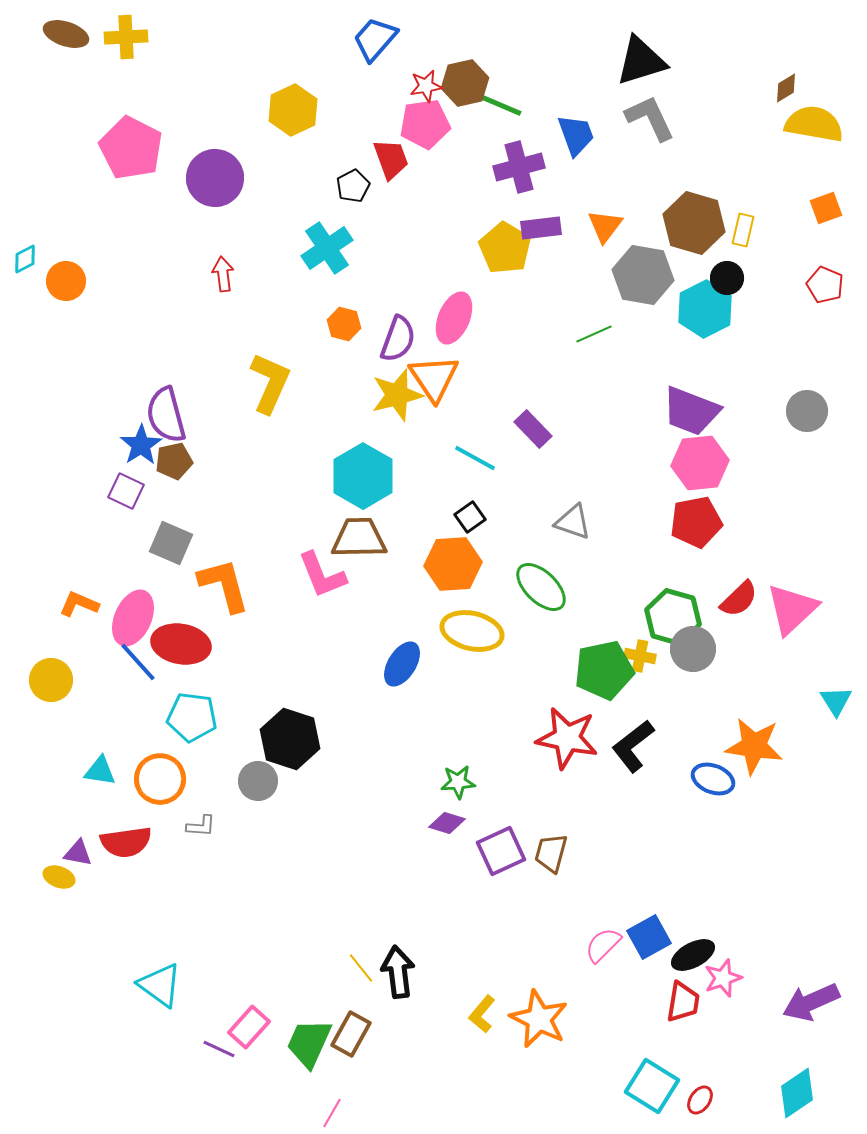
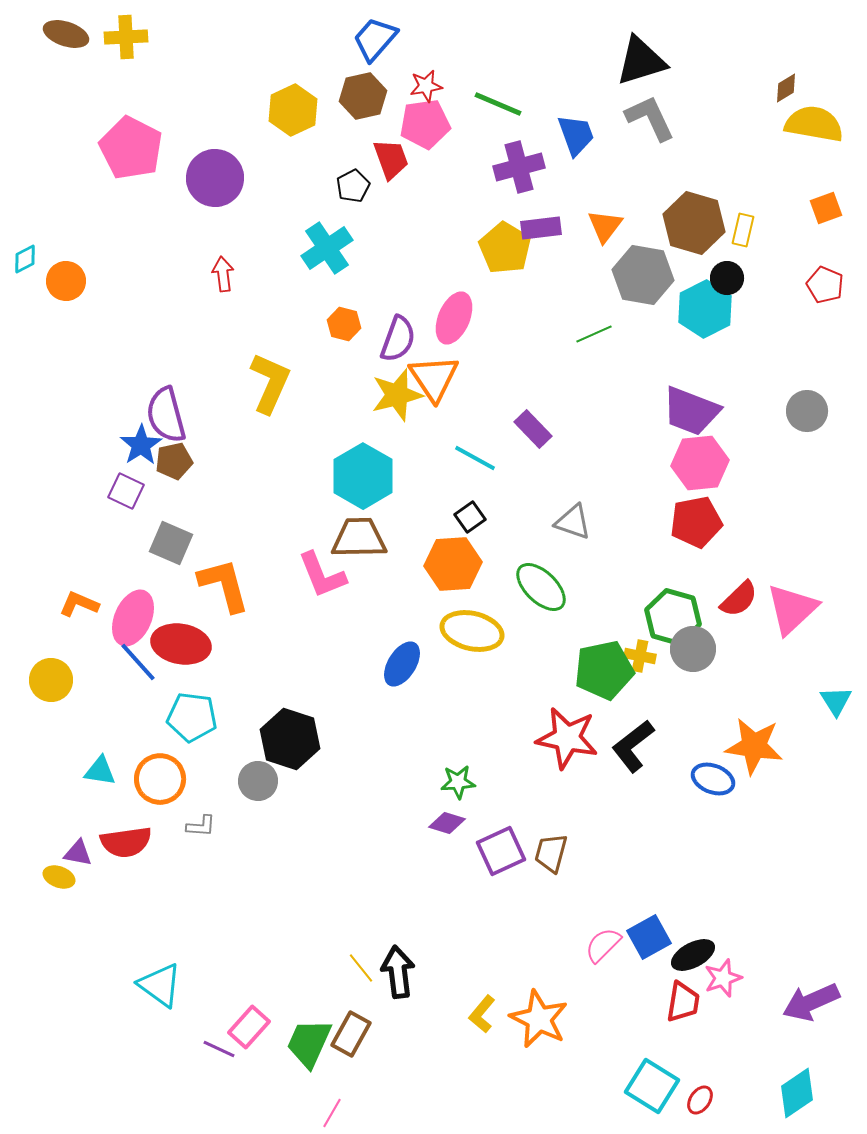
brown hexagon at (465, 83): moved 102 px left, 13 px down
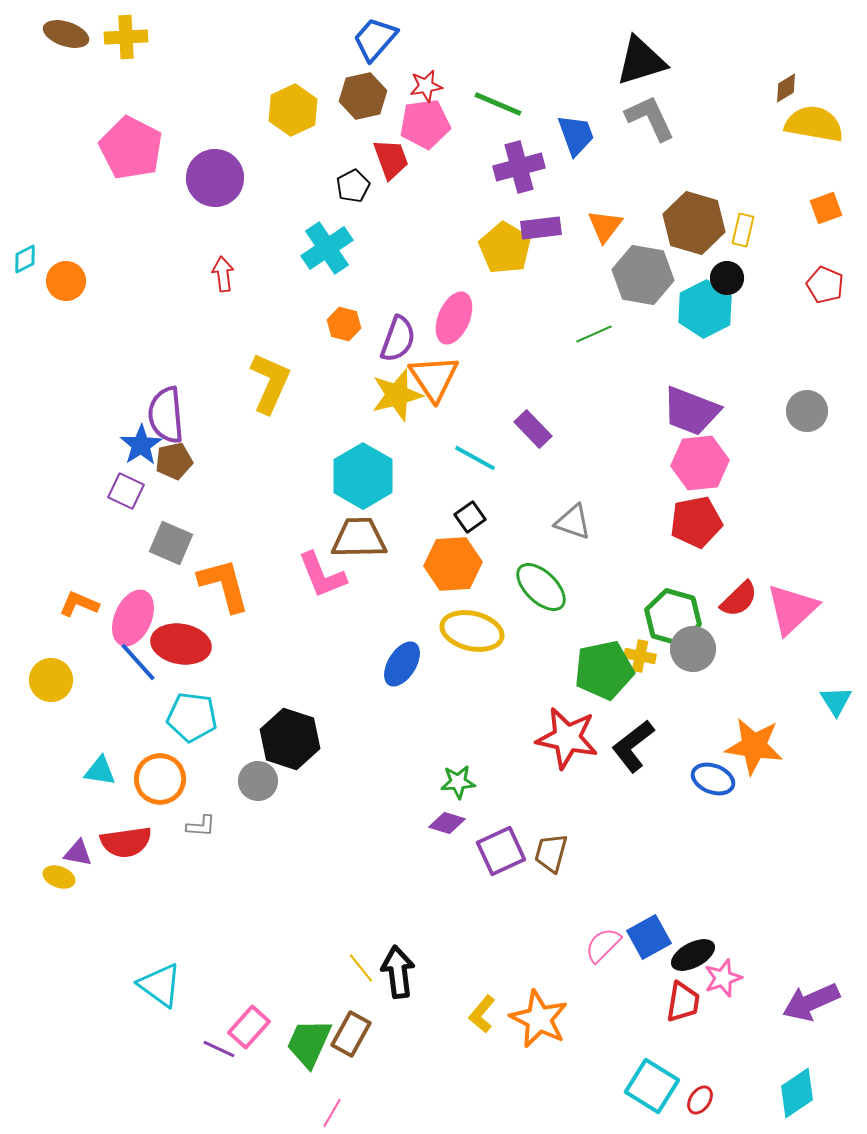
purple semicircle at (166, 415): rotated 10 degrees clockwise
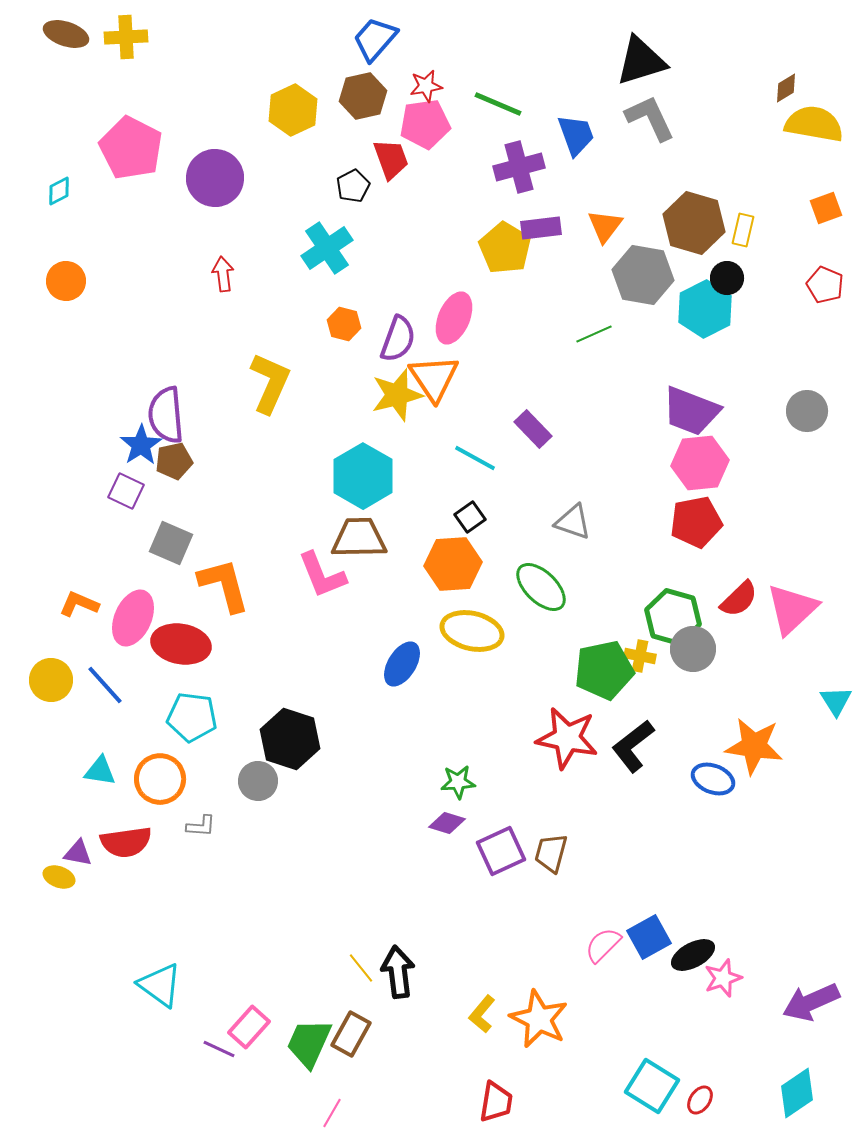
cyan diamond at (25, 259): moved 34 px right, 68 px up
blue line at (138, 662): moved 33 px left, 23 px down
red trapezoid at (683, 1002): moved 187 px left, 100 px down
